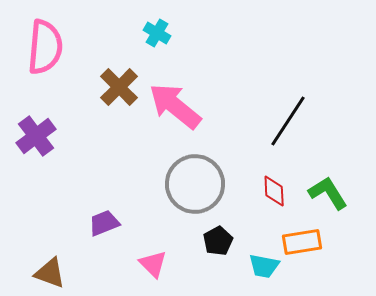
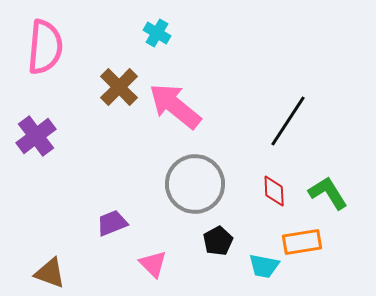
purple trapezoid: moved 8 px right
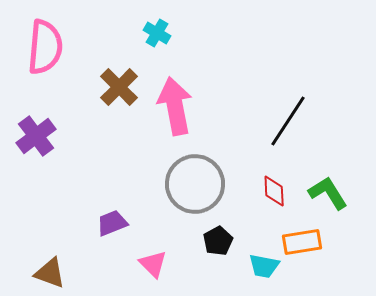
pink arrow: rotated 40 degrees clockwise
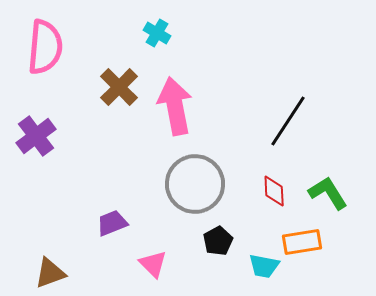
brown triangle: rotated 40 degrees counterclockwise
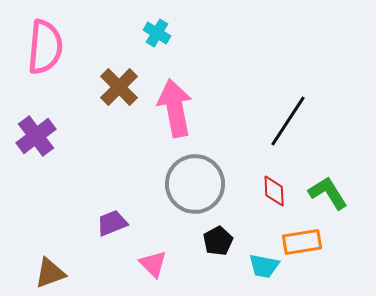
pink arrow: moved 2 px down
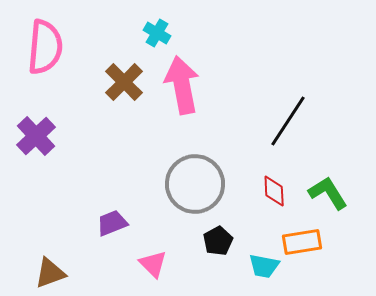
brown cross: moved 5 px right, 5 px up
pink arrow: moved 7 px right, 23 px up
purple cross: rotated 6 degrees counterclockwise
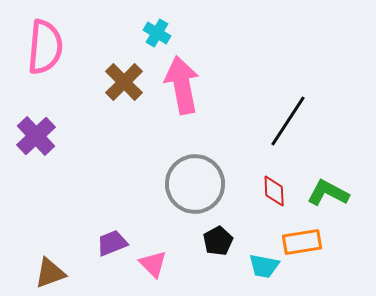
green L-shape: rotated 30 degrees counterclockwise
purple trapezoid: moved 20 px down
